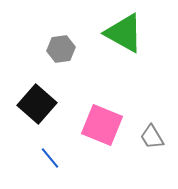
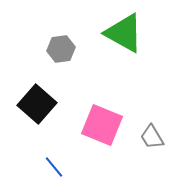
blue line: moved 4 px right, 9 px down
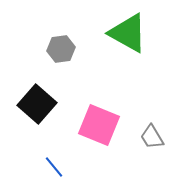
green triangle: moved 4 px right
pink square: moved 3 px left
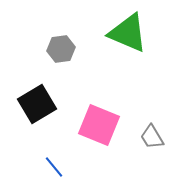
green triangle: rotated 6 degrees counterclockwise
black square: rotated 18 degrees clockwise
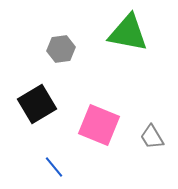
green triangle: rotated 12 degrees counterclockwise
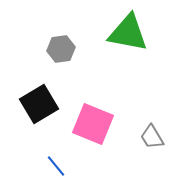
black square: moved 2 px right
pink square: moved 6 px left, 1 px up
blue line: moved 2 px right, 1 px up
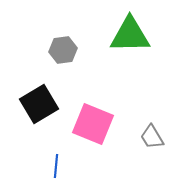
green triangle: moved 2 px right, 2 px down; rotated 12 degrees counterclockwise
gray hexagon: moved 2 px right, 1 px down
blue line: rotated 45 degrees clockwise
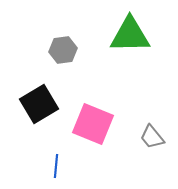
gray trapezoid: rotated 8 degrees counterclockwise
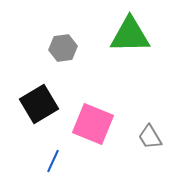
gray hexagon: moved 2 px up
gray trapezoid: moved 2 px left; rotated 8 degrees clockwise
blue line: moved 3 px left, 5 px up; rotated 20 degrees clockwise
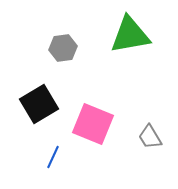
green triangle: rotated 9 degrees counterclockwise
blue line: moved 4 px up
